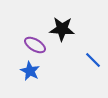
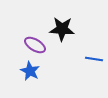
blue line: moved 1 px right, 1 px up; rotated 36 degrees counterclockwise
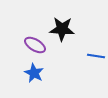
blue line: moved 2 px right, 3 px up
blue star: moved 4 px right, 2 px down
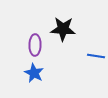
black star: moved 1 px right
purple ellipse: rotated 60 degrees clockwise
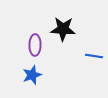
blue line: moved 2 px left
blue star: moved 2 px left, 2 px down; rotated 24 degrees clockwise
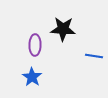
blue star: moved 2 px down; rotated 18 degrees counterclockwise
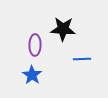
blue line: moved 12 px left, 3 px down; rotated 12 degrees counterclockwise
blue star: moved 2 px up
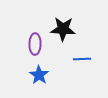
purple ellipse: moved 1 px up
blue star: moved 7 px right
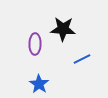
blue line: rotated 24 degrees counterclockwise
blue star: moved 9 px down
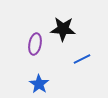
purple ellipse: rotated 10 degrees clockwise
